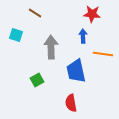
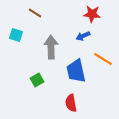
blue arrow: rotated 112 degrees counterclockwise
orange line: moved 5 px down; rotated 24 degrees clockwise
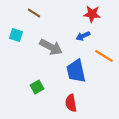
brown line: moved 1 px left
gray arrow: rotated 120 degrees clockwise
orange line: moved 1 px right, 3 px up
green square: moved 7 px down
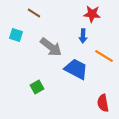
blue arrow: rotated 64 degrees counterclockwise
gray arrow: rotated 10 degrees clockwise
blue trapezoid: moved 2 px up; rotated 130 degrees clockwise
red semicircle: moved 32 px right
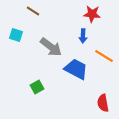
brown line: moved 1 px left, 2 px up
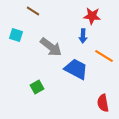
red star: moved 2 px down
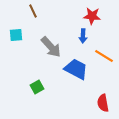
brown line: rotated 32 degrees clockwise
cyan square: rotated 24 degrees counterclockwise
gray arrow: rotated 10 degrees clockwise
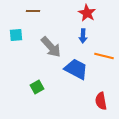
brown line: rotated 64 degrees counterclockwise
red star: moved 5 px left, 3 px up; rotated 24 degrees clockwise
orange line: rotated 18 degrees counterclockwise
red semicircle: moved 2 px left, 2 px up
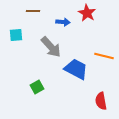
blue arrow: moved 20 px left, 14 px up; rotated 88 degrees counterclockwise
